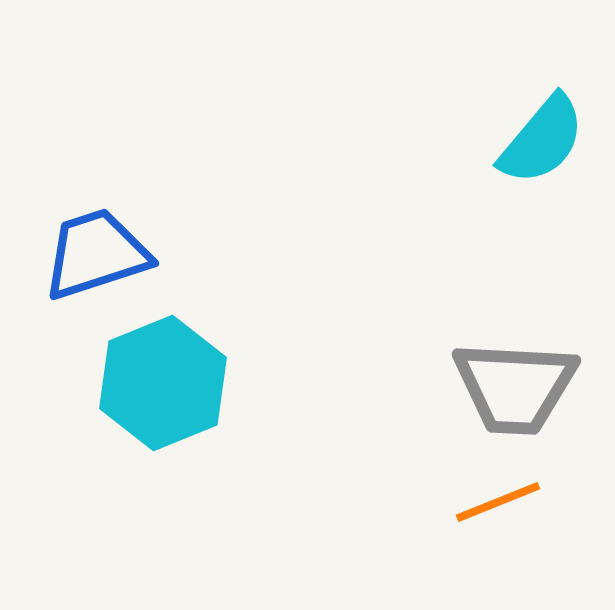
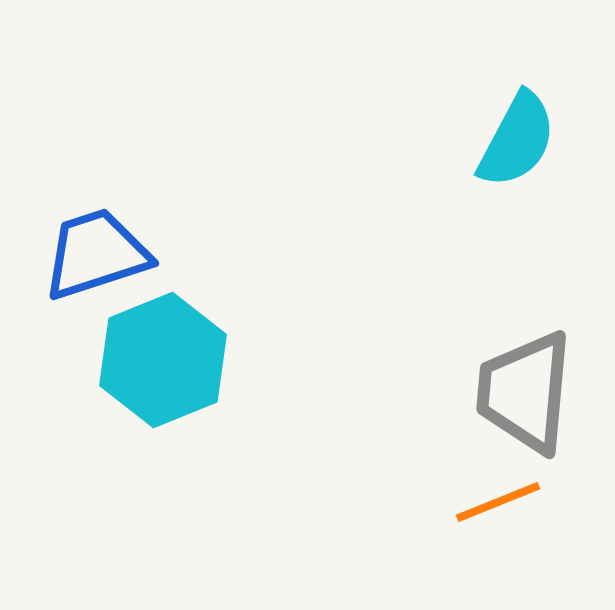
cyan semicircle: moved 25 px left; rotated 12 degrees counterclockwise
cyan hexagon: moved 23 px up
gray trapezoid: moved 10 px right, 5 px down; rotated 92 degrees clockwise
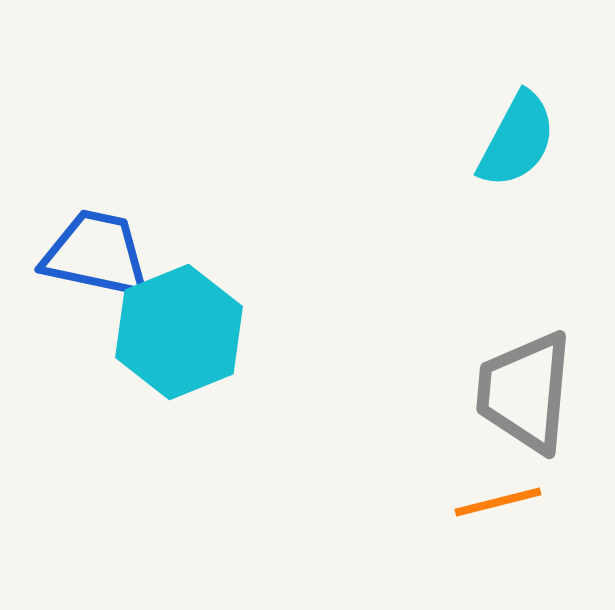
blue trapezoid: rotated 30 degrees clockwise
cyan hexagon: moved 16 px right, 28 px up
orange line: rotated 8 degrees clockwise
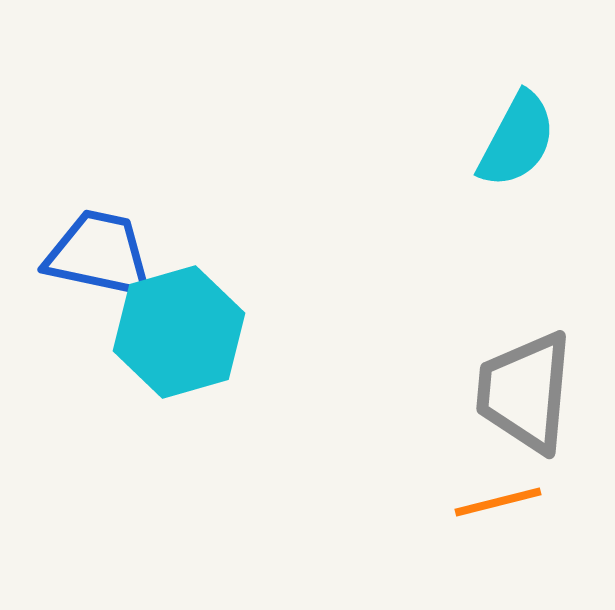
blue trapezoid: moved 3 px right
cyan hexagon: rotated 6 degrees clockwise
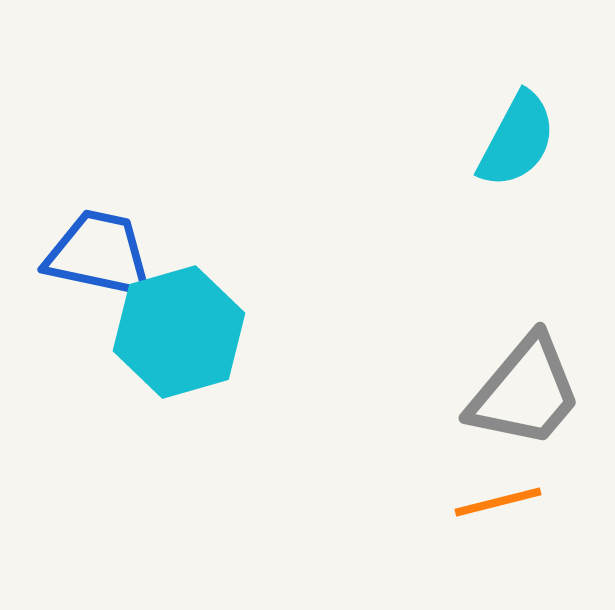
gray trapezoid: rotated 145 degrees counterclockwise
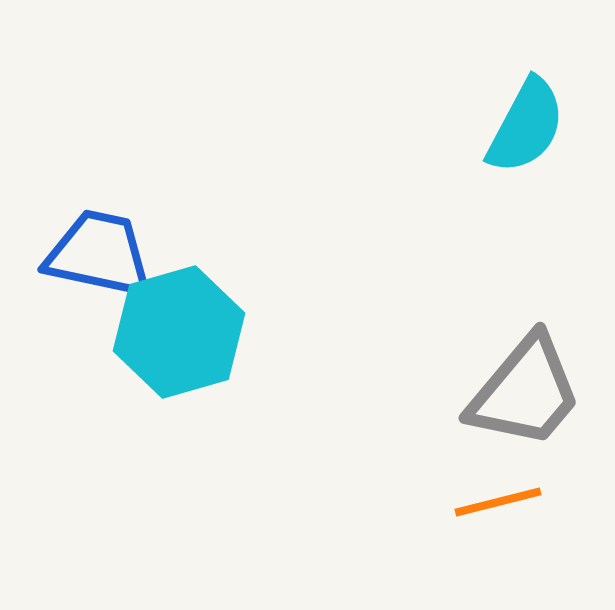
cyan semicircle: moved 9 px right, 14 px up
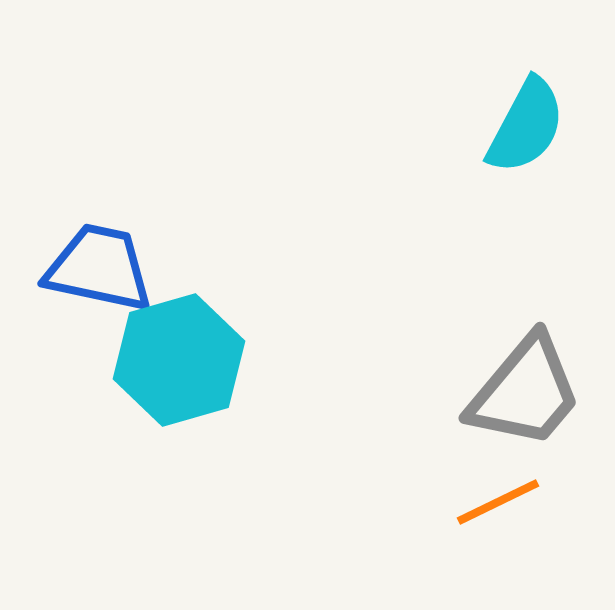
blue trapezoid: moved 14 px down
cyan hexagon: moved 28 px down
orange line: rotated 12 degrees counterclockwise
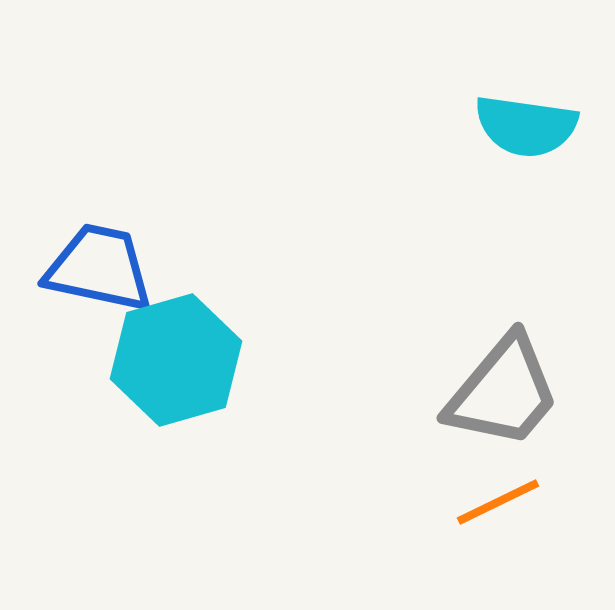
cyan semicircle: rotated 70 degrees clockwise
cyan hexagon: moved 3 px left
gray trapezoid: moved 22 px left
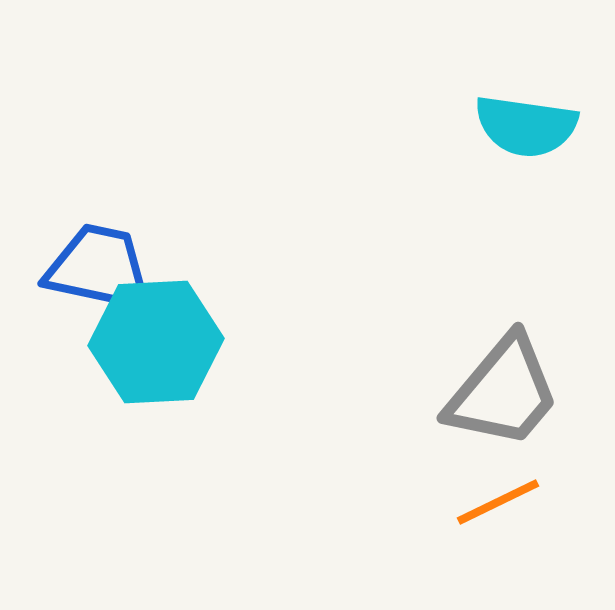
cyan hexagon: moved 20 px left, 18 px up; rotated 13 degrees clockwise
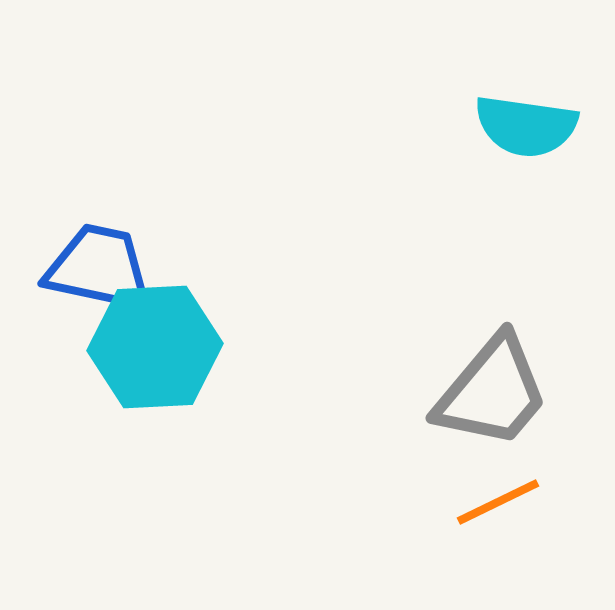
cyan hexagon: moved 1 px left, 5 px down
gray trapezoid: moved 11 px left
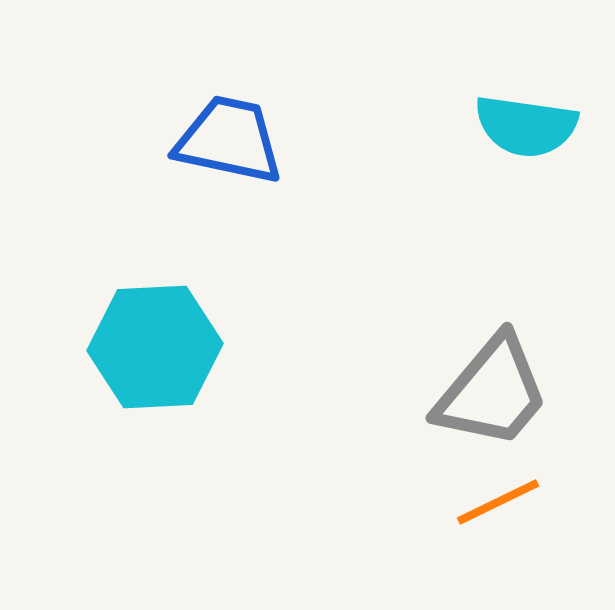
blue trapezoid: moved 130 px right, 128 px up
